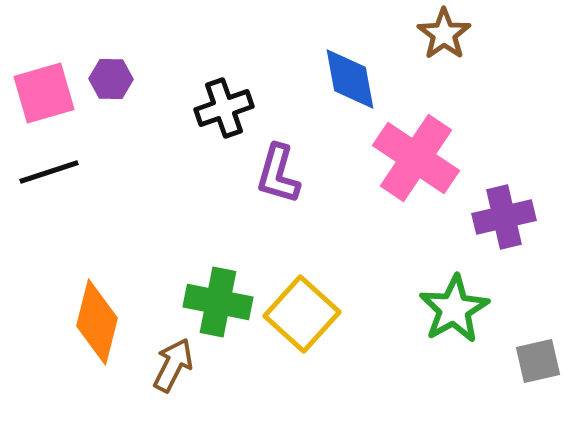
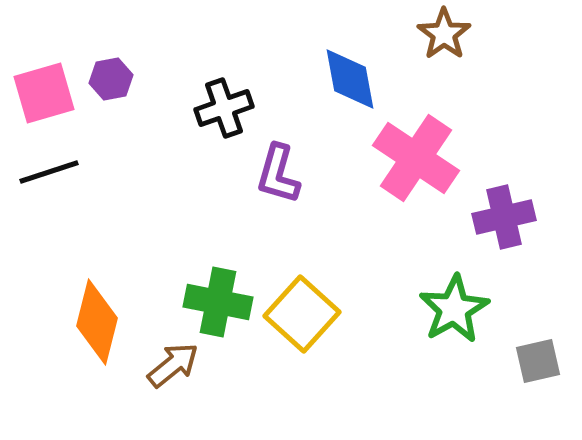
purple hexagon: rotated 12 degrees counterclockwise
brown arrow: rotated 24 degrees clockwise
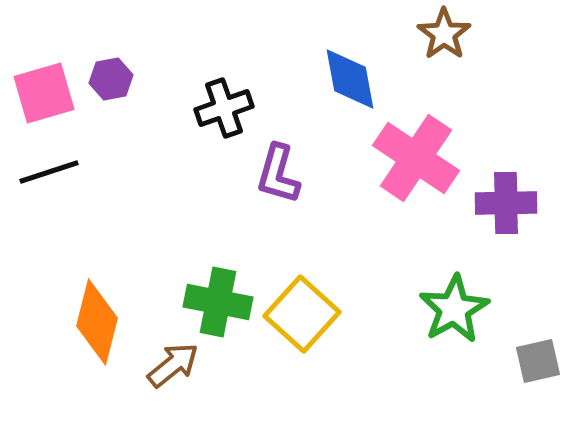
purple cross: moved 2 px right, 14 px up; rotated 12 degrees clockwise
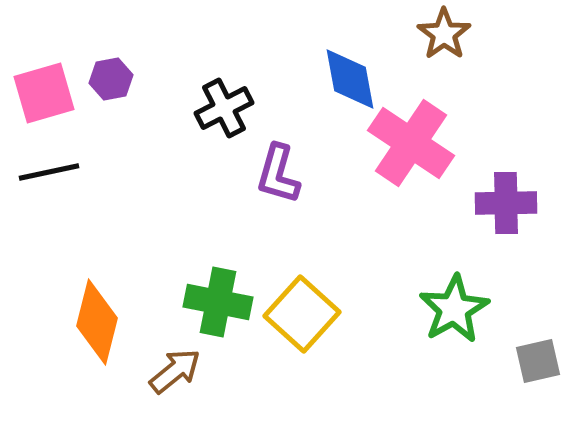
black cross: rotated 8 degrees counterclockwise
pink cross: moved 5 px left, 15 px up
black line: rotated 6 degrees clockwise
brown arrow: moved 2 px right, 6 px down
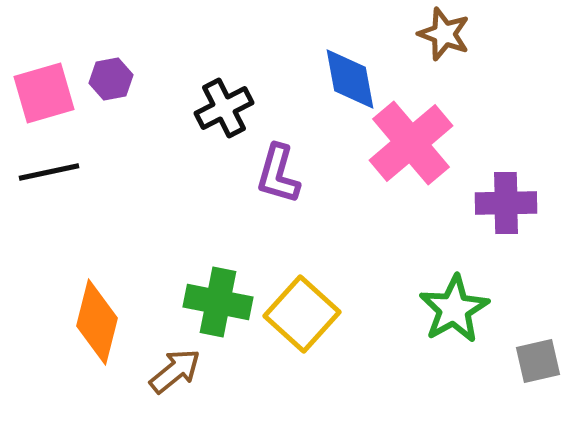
brown star: rotated 16 degrees counterclockwise
pink cross: rotated 16 degrees clockwise
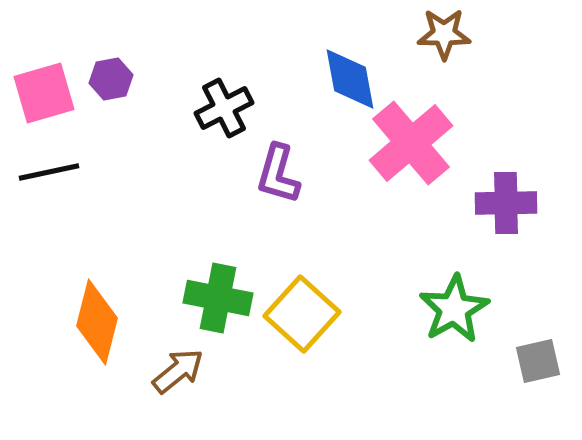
brown star: rotated 20 degrees counterclockwise
green cross: moved 4 px up
brown arrow: moved 3 px right
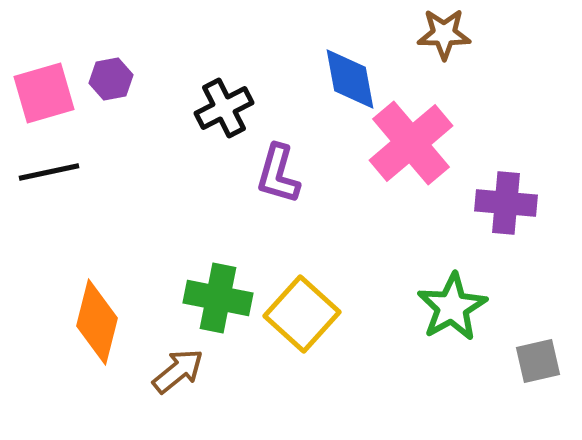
purple cross: rotated 6 degrees clockwise
green star: moved 2 px left, 2 px up
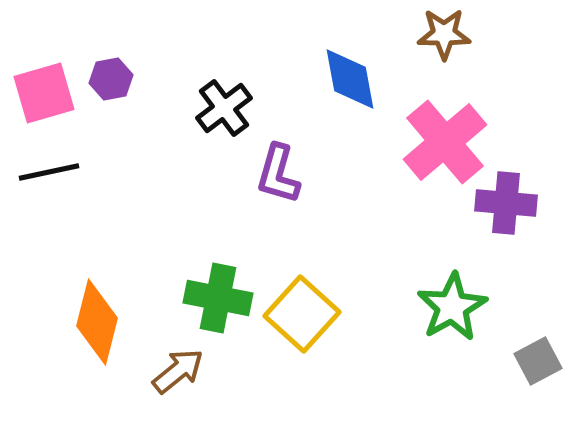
black cross: rotated 10 degrees counterclockwise
pink cross: moved 34 px right, 1 px up
gray square: rotated 15 degrees counterclockwise
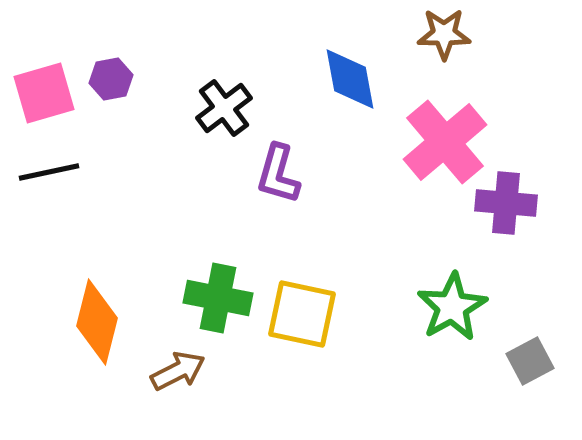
yellow square: rotated 30 degrees counterclockwise
gray square: moved 8 px left
brown arrow: rotated 12 degrees clockwise
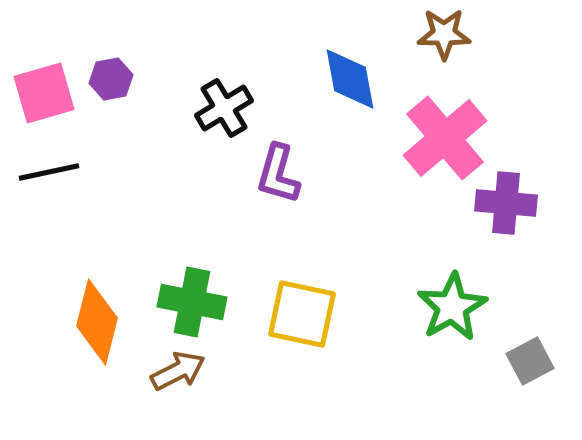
black cross: rotated 6 degrees clockwise
pink cross: moved 4 px up
green cross: moved 26 px left, 4 px down
